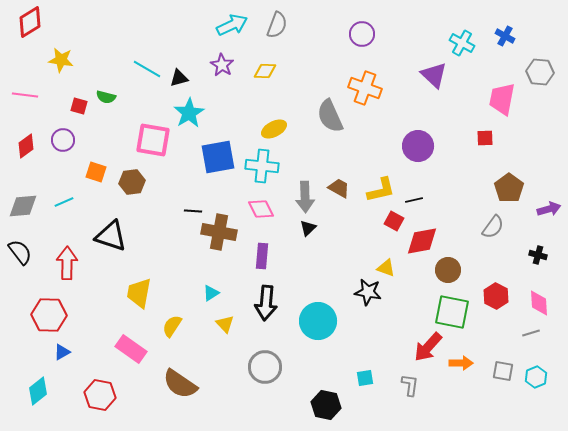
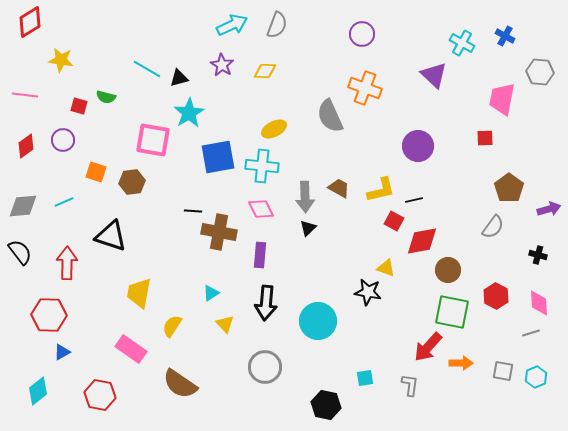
purple rectangle at (262, 256): moved 2 px left, 1 px up
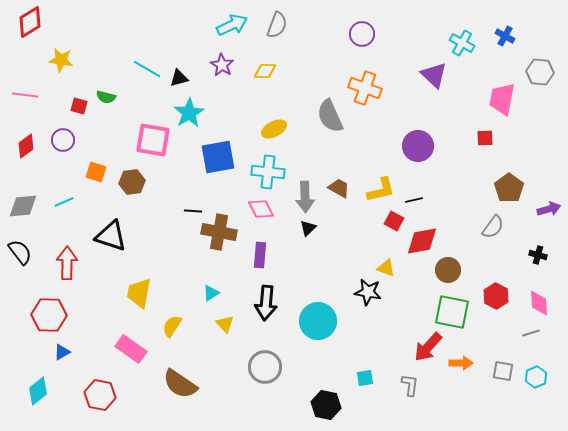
cyan cross at (262, 166): moved 6 px right, 6 px down
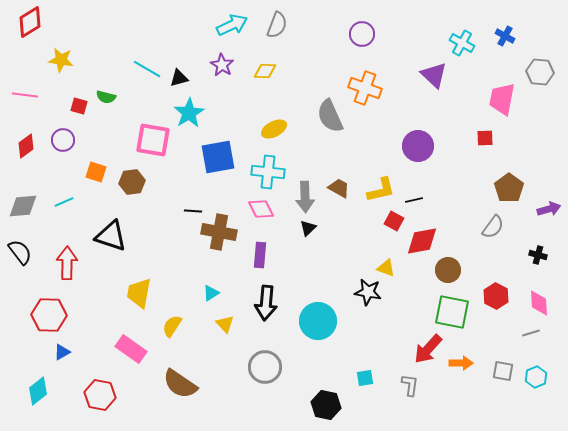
red arrow at (428, 347): moved 2 px down
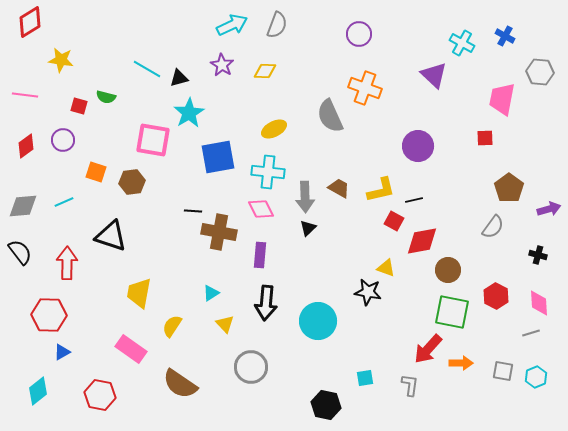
purple circle at (362, 34): moved 3 px left
gray circle at (265, 367): moved 14 px left
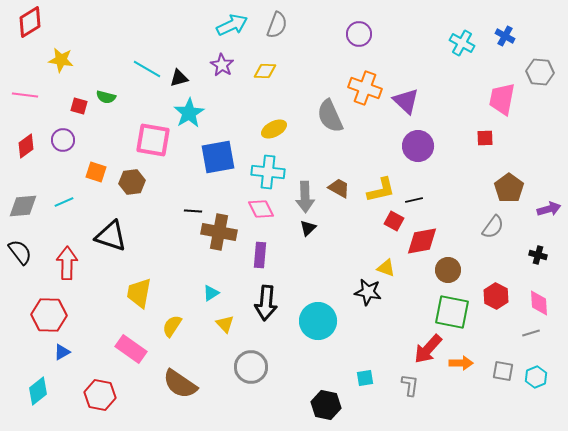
purple triangle at (434, 75): moved 28 px left, 26 px down
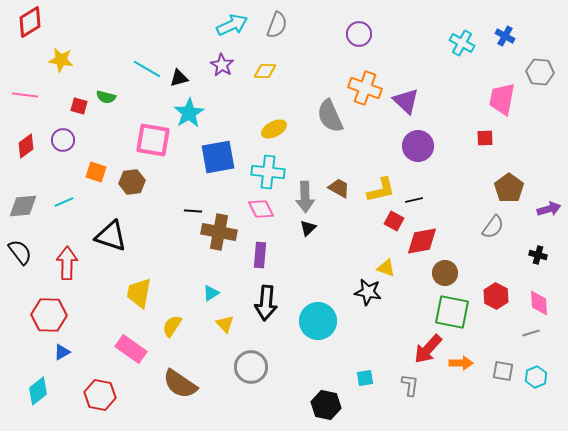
brown circle at (448, 270): moved 3 px left, 3 px down
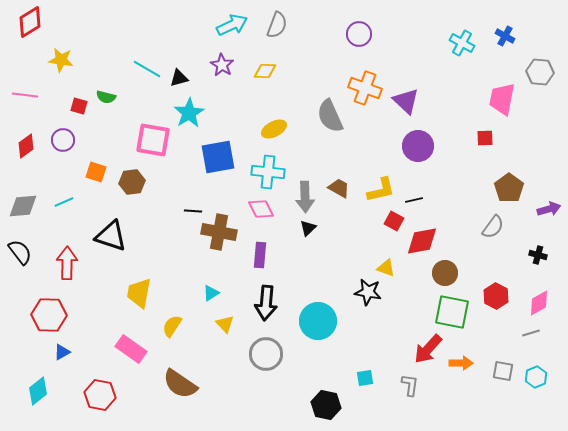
pink diamond at (539, 303): rotated 64 degrees clockwise
gray circle at (251, 367): moved 15 px right, 13 px up
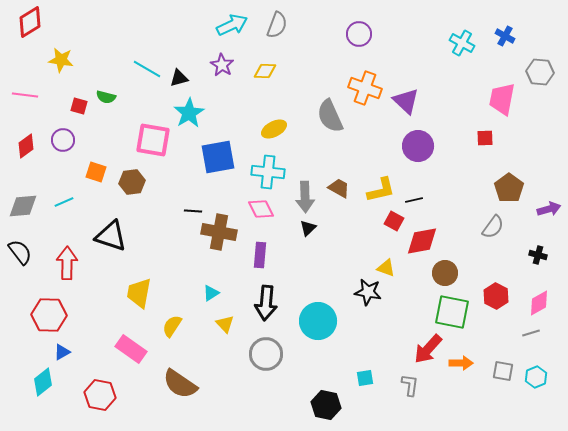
cyan diamond at (38, 391): moved 5 px right, 9 px up
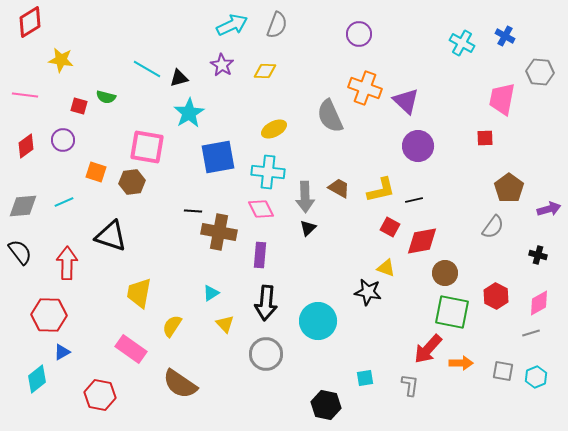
pink square at (153, 140): moved 6 px left, 7 px down
red square at (394, 221): moved 4 px left, 6 px down
cyan diamond at (43, 382): moved 6 px left, 3 px up
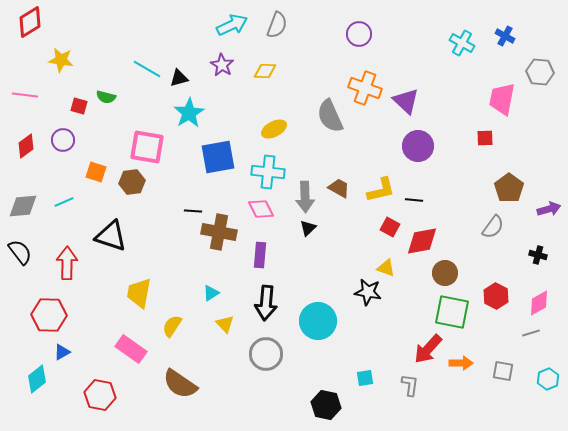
black line at (414, 200): rotated 18 degrees clockwise
cyan hexagon at (536, 377): moved 12 px right, 2 px down
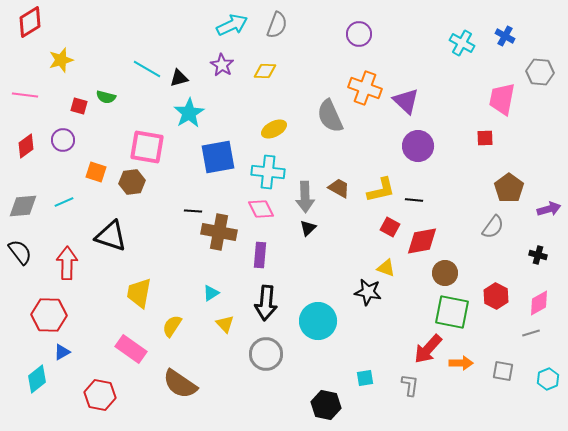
yellow star at (61, 60): rotated 25 degrees counterclockwise
